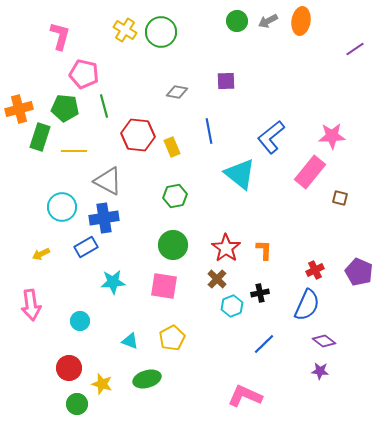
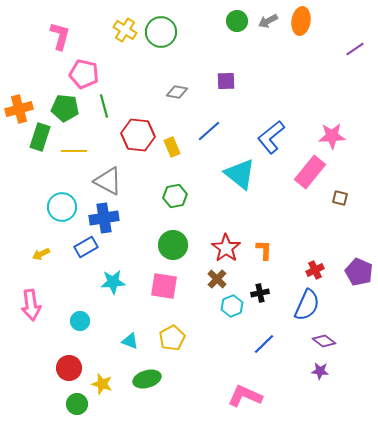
blue line at (209, 131): rotated 60 degrees clockwise
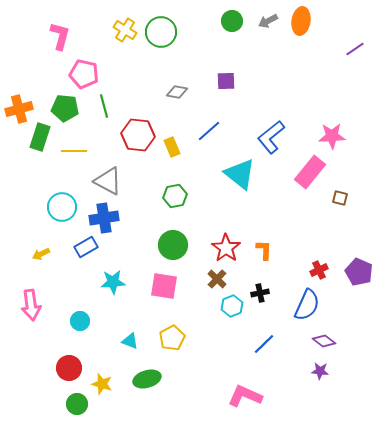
green circle at (237, 21): moved 5 px left
red cross at (315, 270): moved 4 px right
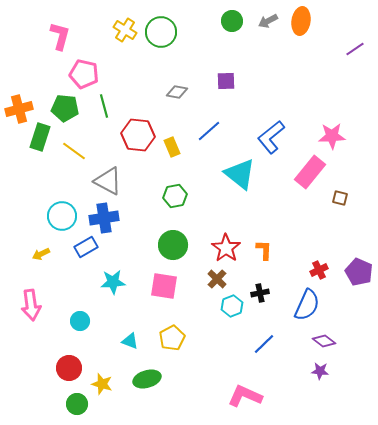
yellow line at (74, 151): rotated 35 degrees clockwise
cyan circle at (62, 207): moved 9 px down
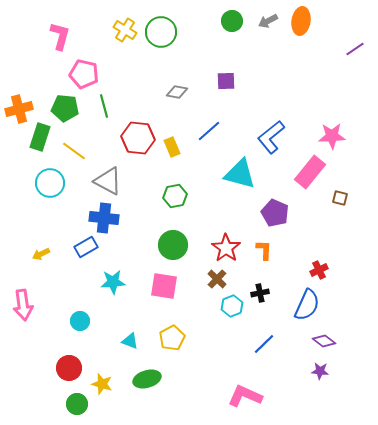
red hexagon at (138, 135): moved 3 px down
cyan triangle at (240, 174): rotated 24 degrees counterclockwise
cyan circle at (62, 216): moved 12 px left, 33 px up
blue cross at (104, 218): rotated 16 degrees clockwise
purple pentagon at (359, 272): moved 84 px left, 59 px up
pink arrow at (31, 305): moved 8 px left
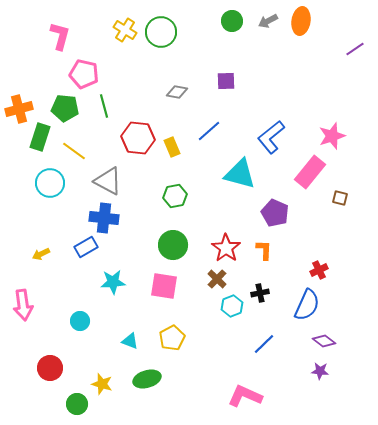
pink star at (332, 136): rotated 16 degrees counterclockwise
red circle at (69, 368): moved 19 px left
